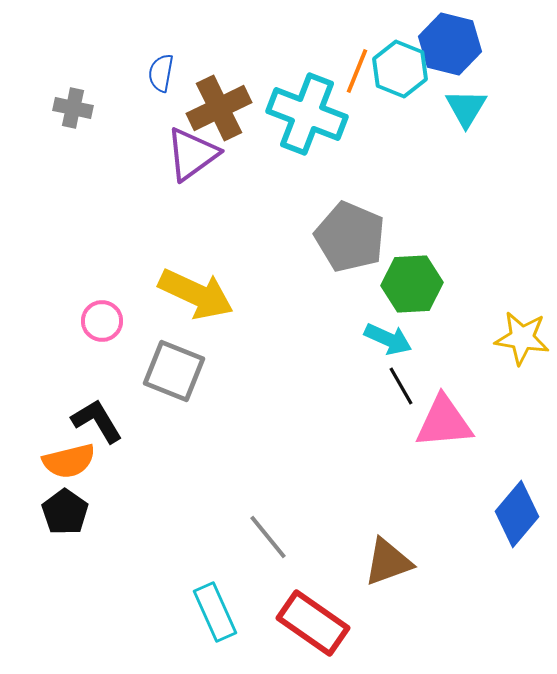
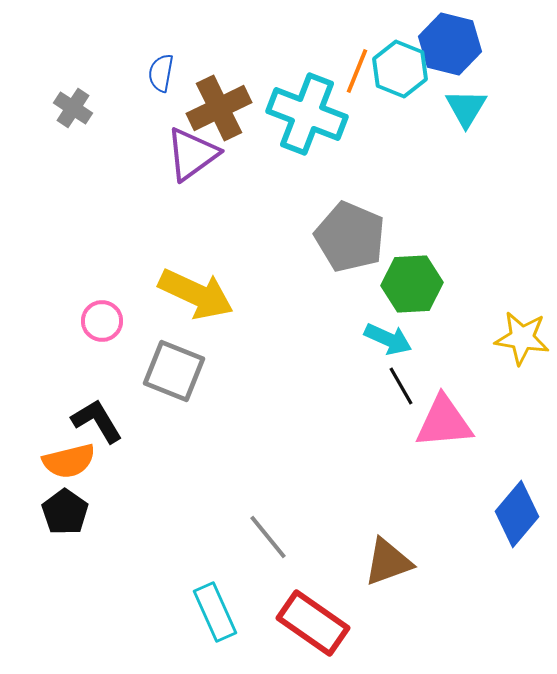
gray cross: rotated 21 degrees clockwise
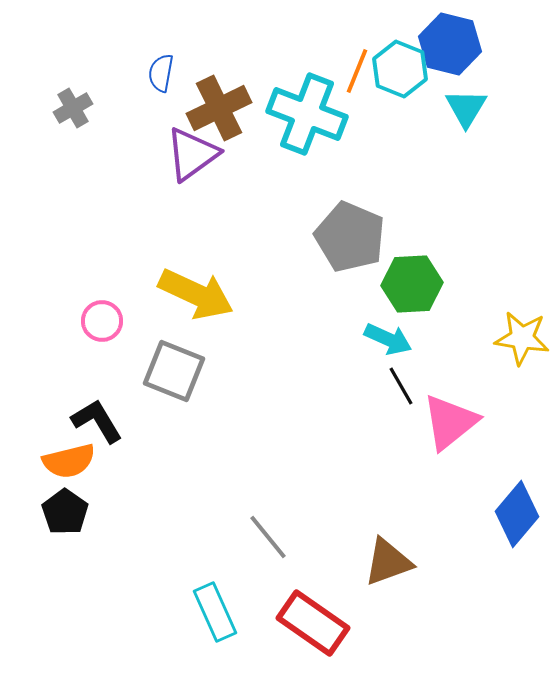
gray cross: rotated 27 degrees clockwise
pink triangle: moved 6 px right; rotated 34 degrees counterclockwise
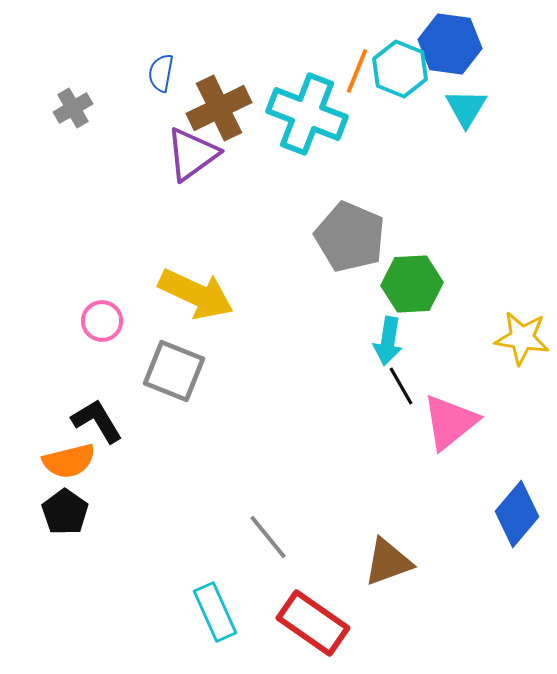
blue hexagon: rotated 6 degrees counterclockwise
cyan arrow: moved 2 px down; rotated 75 degrees clockwise
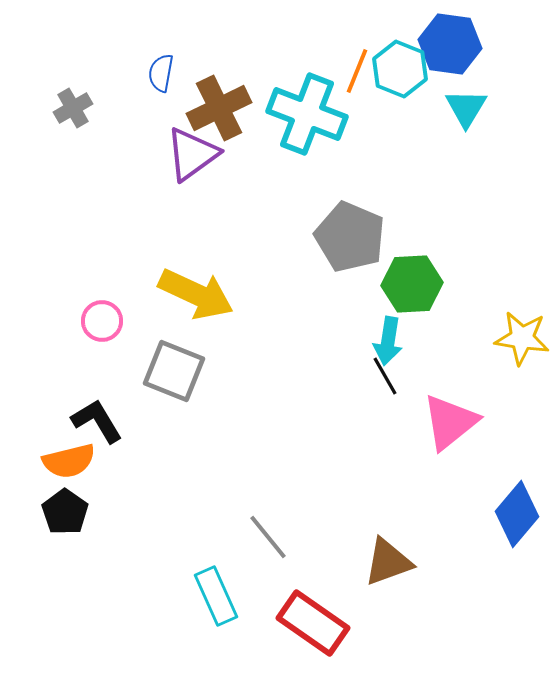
black line: moved 16 px left, 10 px up
cyan rectangle: moved 1 px right, 16 px up
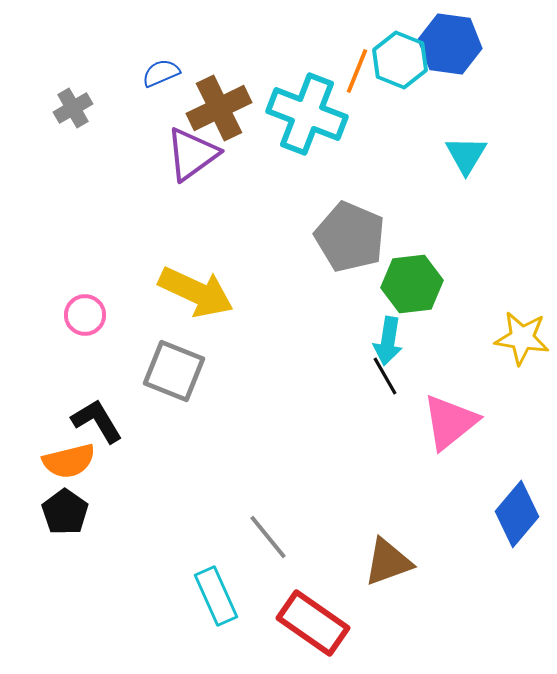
cyan hexagon: moved 9 px up
blue semicircle: rotated 57 degrees clockwise
cyan triangle: moved 47 px down
green hexagon: rotated 4 degrees counterclockwise
yellow arrow: moved 2 px up
pink circle: moved 17 px left, 6 px up
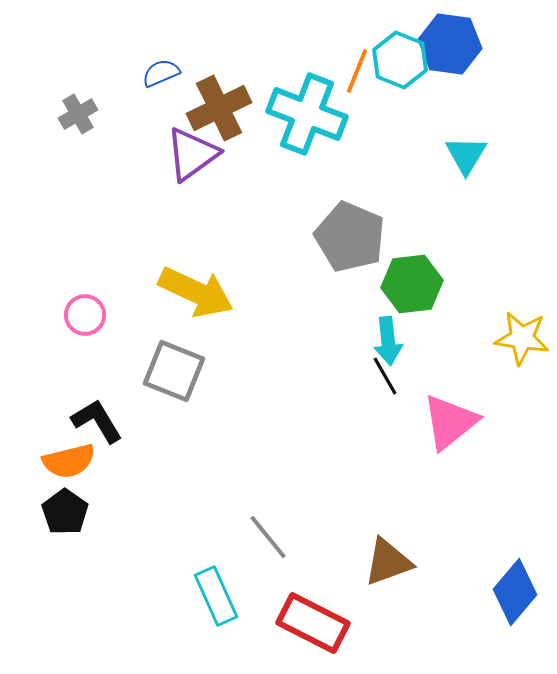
gray cross: moved 5 px right, 6 px down
cyan arrow: rotated 15 degrees counterclockwise
blue diamond: moved 2 px left, 78 px down
red rectangle: rotated 8 degrees counterclockwise
